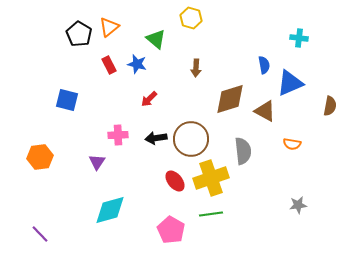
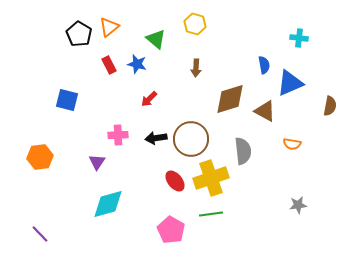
yellow hexagon: moved 4 px right, 6 px down
cyan diamond: moved 2 px left, 6 px up
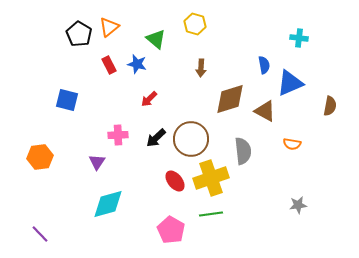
brown arrow: moved 5 px right
black arrow: rotated 35 degrees counterclockwise
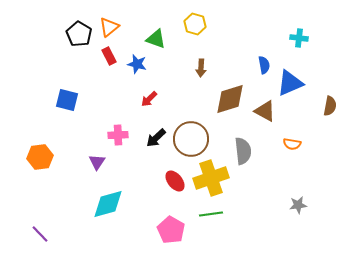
green triangle: rotated 20 degrees counterclockwise
red rectangle: moved 9 px up
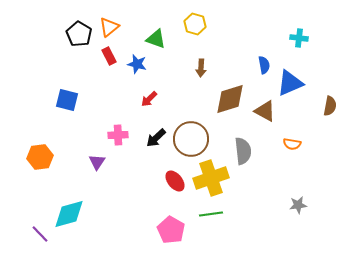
cyan diamond: moved 39 px left, 10 px down
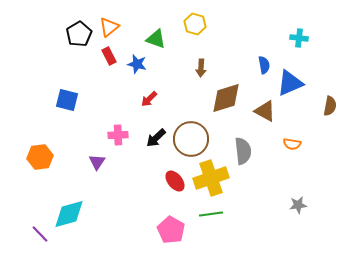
black pentagon: rotated 10 degrees clockwise
brown diamond: moved 4 px left, 1 px up
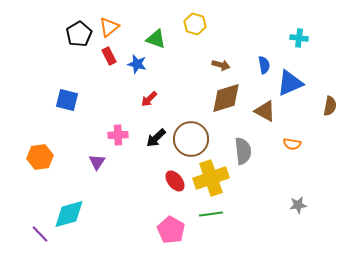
brown arrow: moved 20 px right, 3 px up; rotated 78 degrees counterclockwise
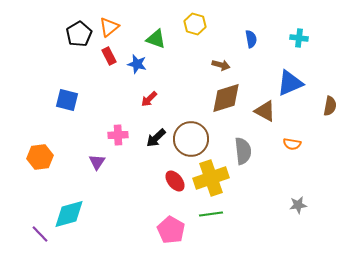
blue semicircle: moved 13 px left, 26 px up
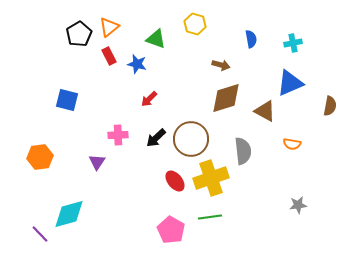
cyan cross: moved 6 px left, 5 px down; rotated 18 degrees counterclockwise
green line: moved 1 px left, 3 px down
